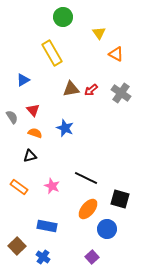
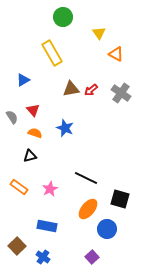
pink star: moved 2 px left, 3 px down; rotated 21 degrees clockwise
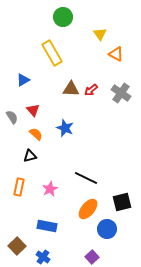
yellow triangle: moved 1 px right, 1 px down
brown triangle: rotated 12 degrees clockwise
orange semicircle: moved 1 px right, 1 px down; rotated 24 degrees clockwise
orange rectangle: rotated 66 degrees clockwise
black square: moved 2 px right, 3 px down; rotated 30 degrees counterclockwise
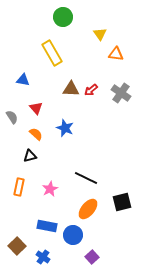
orange triangle: rotated 21 degrees counterclockwise
blue triangle: rotated 40 degrees clockwise
red triangle: moved 3 px right, 2 px up
blue circle: moved 34 px left, 6 px down
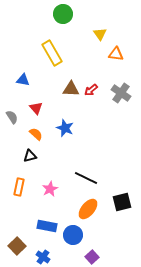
green circle: moved 3 px up
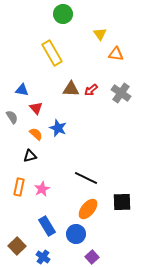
blue triangle: moved 1 px left, 10 px down
blue star: moved 7 px left
pink star: moved 8 px left
black square: rotated 12 degrees clockwise
blue rectangle: rotated 48 degrees clockwise
blue circle: moved 3 px right, 1 px up
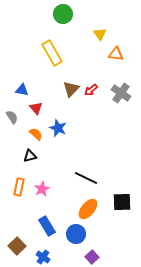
brown triangle: rotated 48 degrees counterclockwise
